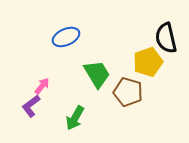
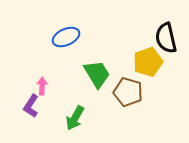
pink arrow: rotated 36 degrees counterclockwise
purple L-shape: rotated 20 degrees counterclockwise
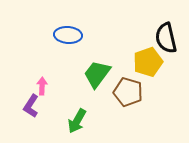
blue ellipse: moved 2 px right, 2 px up; rotated 28 degrees clockwise
green trapezoid: rotated 112 degrees counterclockwise
green arrow: moved 2 px right, 3 px down
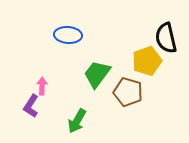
yellow pentagon: moved 1 px left, 1 px up
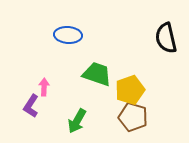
yellow pentagon: moved 17 px left, 29 px down
green trapezoid: rotated 72 degrees clockwise
pink arrow: moved 2 px right, 1 px down
brown pentagon: moved 5 px right, 25 px down
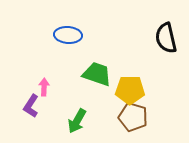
yellow pentagon: rotated 20 degrees clockwise
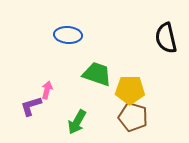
pink arrow: moved 3 px right, 3 px down; rotated 12 degrees clockwise
purple L-shape: rotated 40 degrees clockwise
green arrow: moved 1 px down
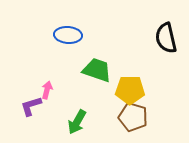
green trapezoid: moved 4 px up
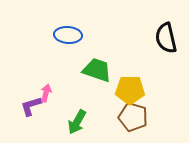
pink arrow: moved 1 px left, 3 px down
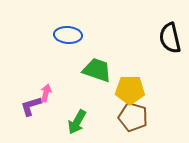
black semicircle: moved 4 px right
